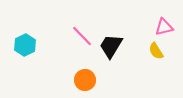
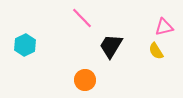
pink line: moved 18 px up
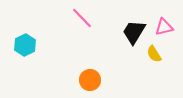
black trapezoid: moved 23 px right, 14 px up
yellow semicircle: moved 2 px left, 3 px down
orange circle: moved 5 px right
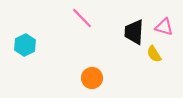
pink triangle: rotated 30 degrees clockwise
black trapezoid: rotated 28 degrees counterclockwise
orange circle: moved 2 px right, 2 px up
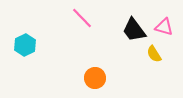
black trapezoid: moved 2 px up; rotated 40 degrees counterclockwise
orange circle: moved 3 px right
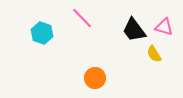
cyan hexagon: moved 17 px right, 12 px up; rotated 15 degrees counterclockwise
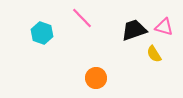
black trapezoid: rotated 108 degrees clockwise
orange circle: moved 1 px right
